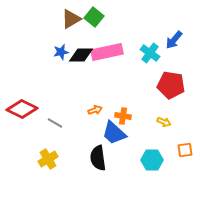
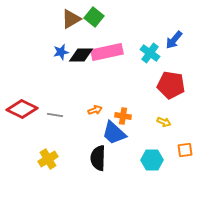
gray line: moved 8 px up; rotated 21 degrees counterclockwise
black semicircle: rotated 10 degrees clockwise
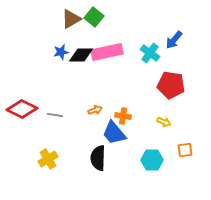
blue trapezoid: rotated 8 degrees clockwise
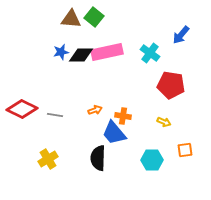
brown triangle: rotated 35 degrees clockwise
blue arrow: moved 7 px right, 5 px up
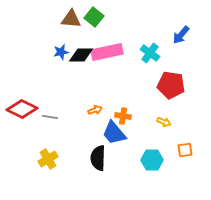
gray line: moved 5 px left, 2 px down
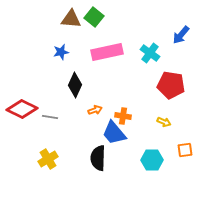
black diamond: moved 6 px left, 30 px down; rotated 65 degrees counterclockwise
